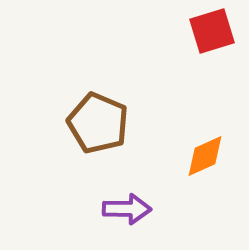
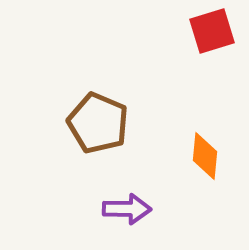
orange diamond: rotated 60 degrees counterclockwise
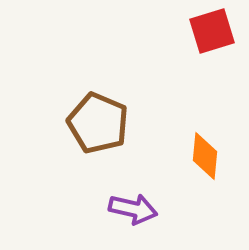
purple arrow: moved 6 px right; rotated 12 degrees clockwise
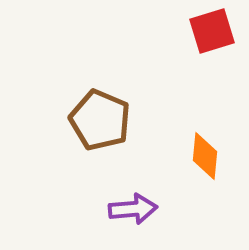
brown pentagon: moved 2 px right, 3 px up
purple arrow: rotated 18 degrees counterclockwise
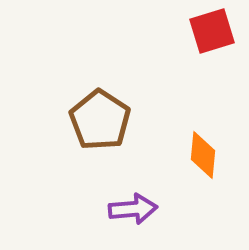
brown pentagon: rotated 10 degrees clockwise
orange diamond: moved 2 px left, 1 px up
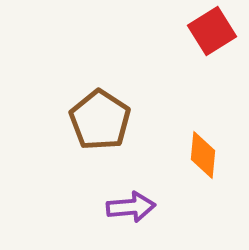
red square: rotated 15 degrees counterclockwise
purple arrow: moved 2 px left, 2 px up
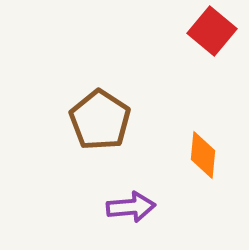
red square: rotated 18 degrees counterclockwise
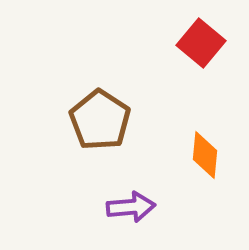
red square: moved 11 px left, 12 px down
orange diamond: moved 2 px right
